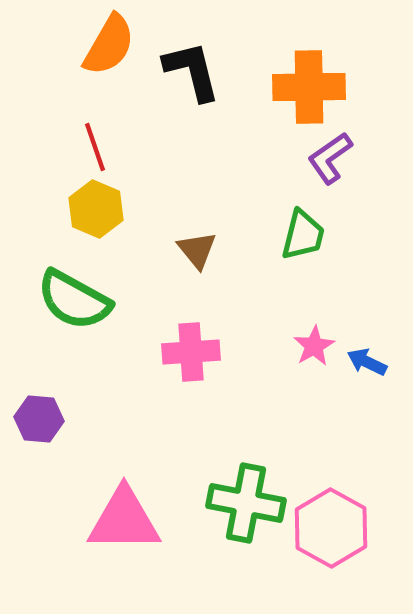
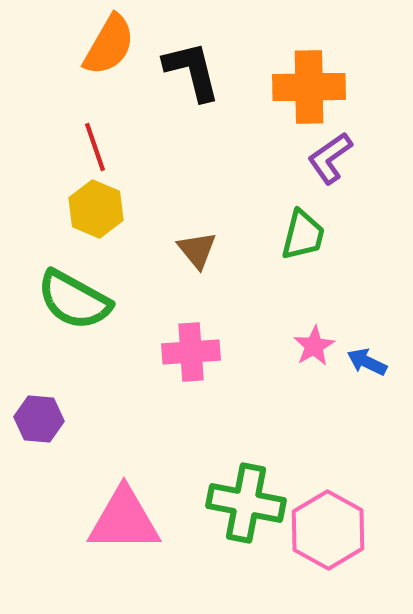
pink hexagon: moved 3 px left, 2 px down
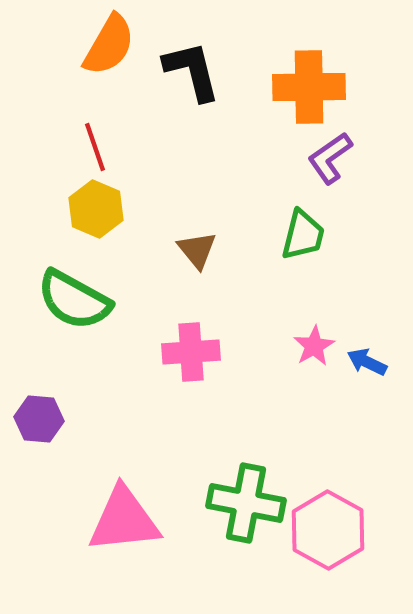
pink triangle: rotated 6 degrees counterclockwise
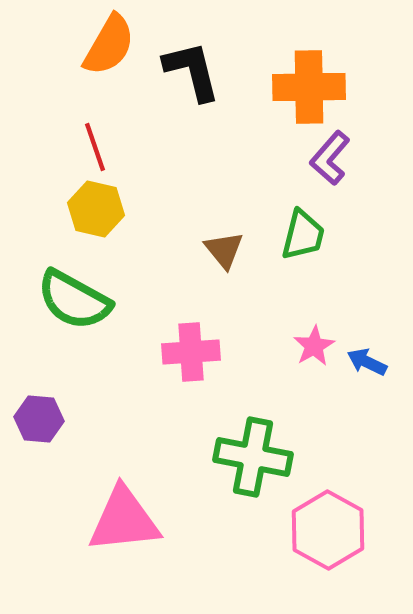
purple L-shape: rotated 14 degrees counterclockwise
yellow hexagon: rotated 10 degrees counterclockwise
brown triangle: moved 27 px right
green cross: moved 7 px right, 46 px up
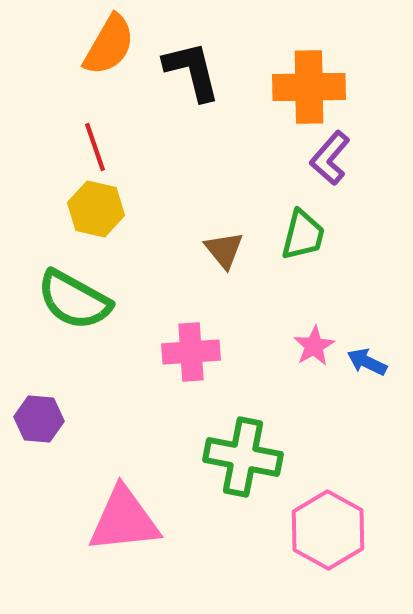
green cross: moved 10 px left
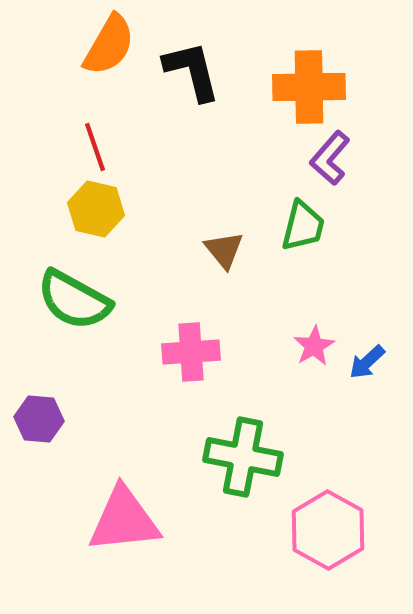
green trapezoid: moved 9 px up
blue arrow: rotated 69 degrees counterclockwise
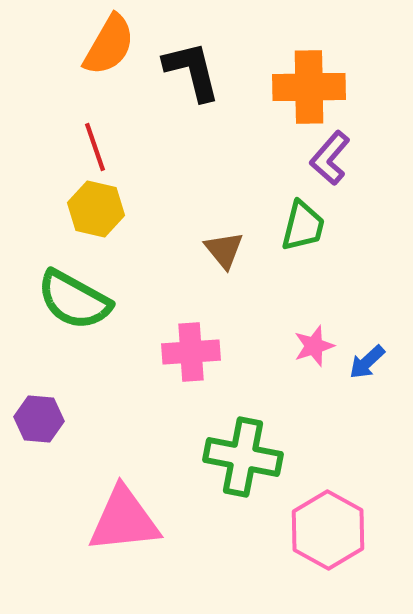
pink star: rotated 12 degrees clockwise
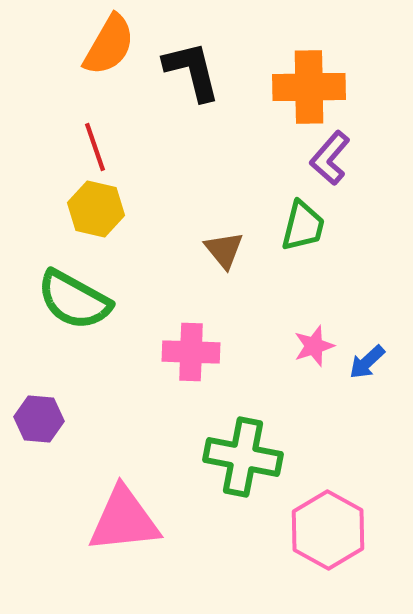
pink cross: rotated 6 degrees clockwise
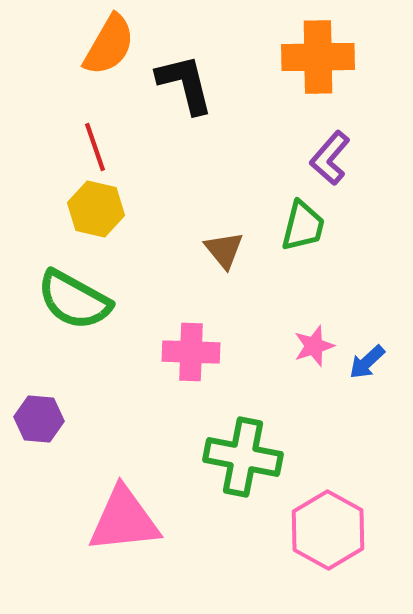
black L-shape: moved 7 px left, 13 px down
orange cross: moved 9 px right, 30 px up
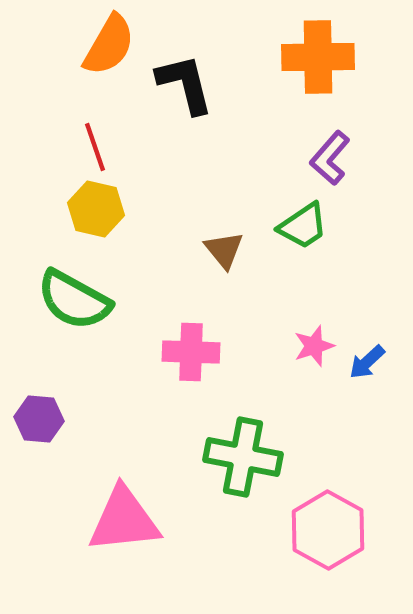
green trapezoid: rotated 42 degrees clockwise
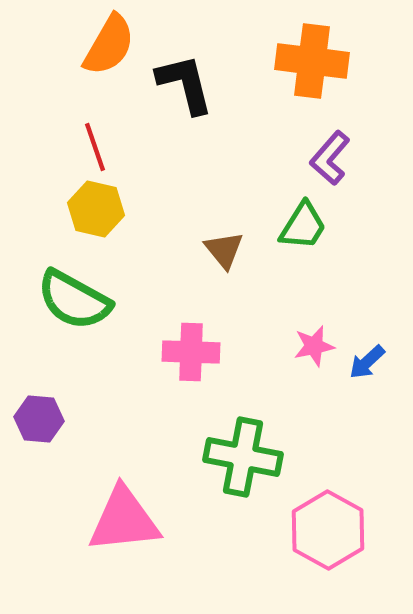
orange cross: moved 6 px left, 4 px down; rotated 8 degrees clockwise
green trapezoid: rotated 24 degrees counterclockwise
pink star: rotated 6 degrees clockwise
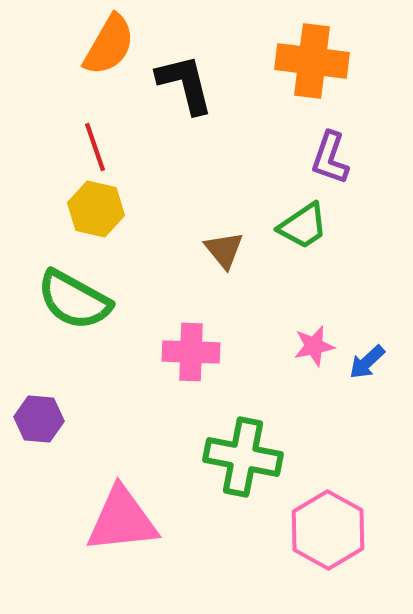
purple L-shape: rotated 22 degrees counterclockwise
green trapezoid: rotated 24 degrees clockwise
pink triangle: moved 2 px left
